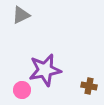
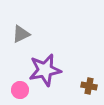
gray triangle: moved 19 px down
pink circle: moved 2 px left
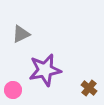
brown cross: moved 2 px down; rotated 28 degrees clockwise
pink circle: moved 7 px left
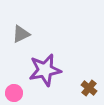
pink circle: moved 1 px right, 3 px down
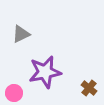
purple star: moved 2 px down
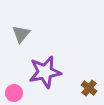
gray triangle: rotated 24 degrees counterclockwise
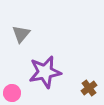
brown cross: rotated 14 degrees clockwise
pink circle: moved 2 px left
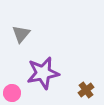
purple star: moved 2 px left, 1 px down
brown cross: moved 3 px left, 2 px down
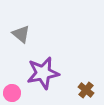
gray triangle: rotated 30 degrees counterclockwise
brown cross: rotated 14 degrees counterclockwise
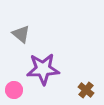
purple star: moved 4 px up; rotated 8 degrees clockwise
pink circle: moved 2 px right, 3 px up
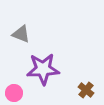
gray triangle: rotated 18 degrees counterclockwise
pink circle: moved 3 px down
